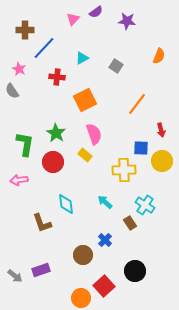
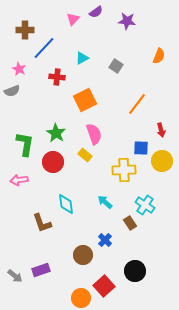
gray semicircle: rotated 77 degrees counterclockwise
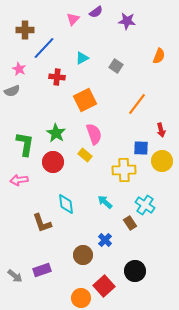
purple rectangle: moved 1 px right
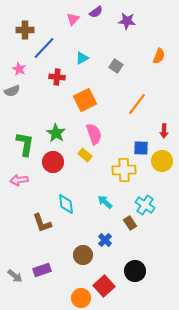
red arrow: moved 3 px right, 1 px down; rotated 16 degrees clockwise
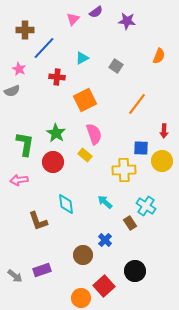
cyan cross: moved 1 px right, 1 px down
brown L-shape: moved 4 px left, 2 px up
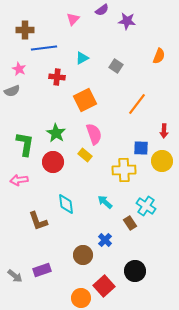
purple semicircle: moved 6 px right, 2 px up
blue line: rotated 40 degrees clockwise
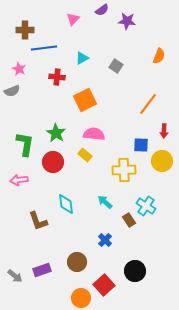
orange line: moved 11 px right
pink semicircle: rotated 65 degrees counterclockwise
blue square: moved 3 px up
brown rectangle: moved 1 px left, 3 px up
brown circle: moved 6 px left, 7 px down
red square: moved 1 px up
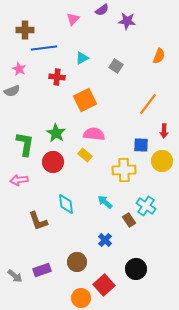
black circle: moved 1 px right, 2 px up
